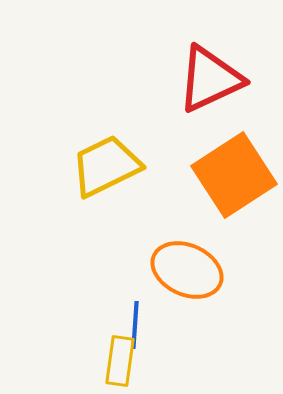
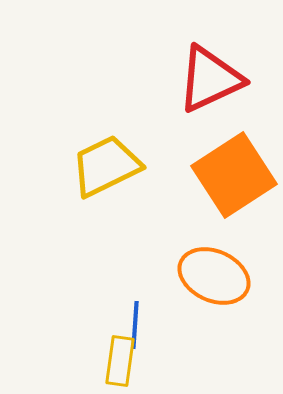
orange ellipse: moved 27 px right, 6 px down
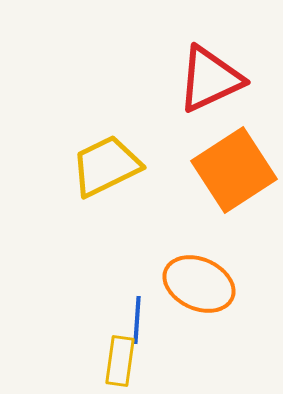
orange square: moved 5 px up
orange ellipse: moved 15 px left, 8 px down
blue line: moved 2 px right, 5 px up
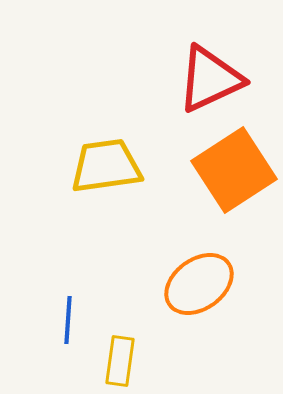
yellow trapezoid: rotated 18 degrees clockwise
orange ellipse: rotated 60 degrees counterclockwise
blue line: moved 69 px left
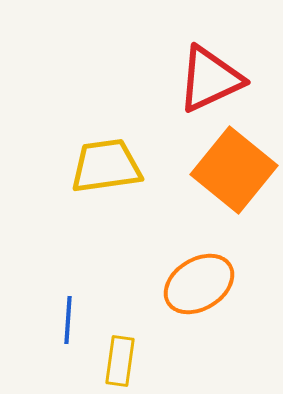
orange square: rotated 18 degrees counterclockwise
orange ellipse: rotated 4 degrees clockwise
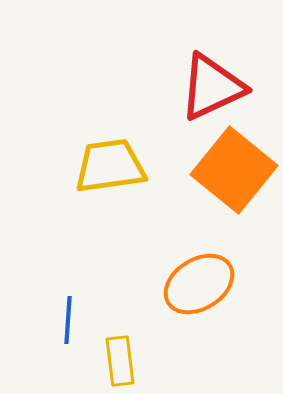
red triangle: moved 2 px right, 8 px down
yellow trapezoid: moved 4 px right
yellow rectangle: rotated 15 degrees counterclockwise
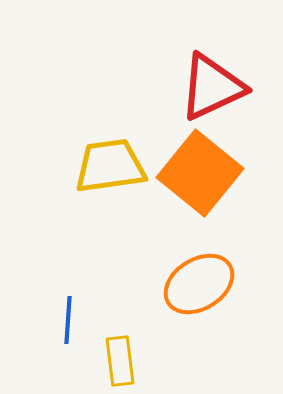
orange square: moved 34 px left, 3 px down
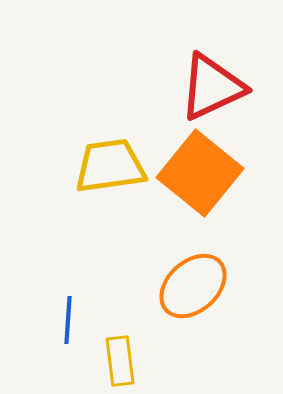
orange ellipse: moved 6 px left, 2 px down; rotated 10 degrees counterclockwise
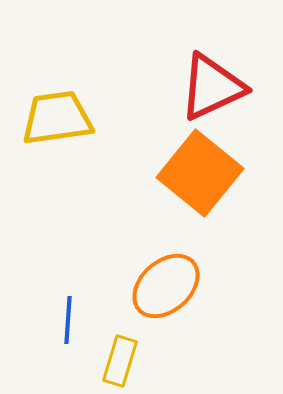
yellow trapezoid: moved 53 px left, 48 px up
orange ellipse: moved 27 px left
yellow rectangle: rotated 24 degrees clockwise
